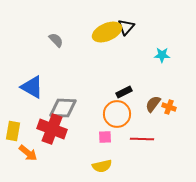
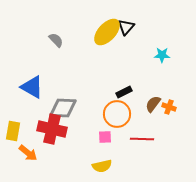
yellow ellipse: rotated 24 degrees counterclockwise
red cross: rotated 8 degrees counterclockwise
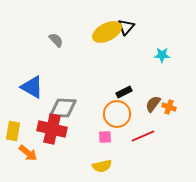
yellow ellipse: rotated 20 degrees clockwise
red line: moved 1 px right, 3 px up; rotated 25 degrees counterclockwise
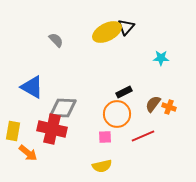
cyan star: moved 1 px left, 3 px down
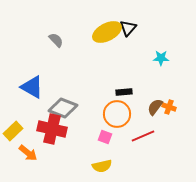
black triangle: moved 2 px right, 1 px down
black rectangle: rotated 21 degrees clockwise
brown semicircle: moved 2 px right, 3 px down
gray diamond: rotated 20 degrees clockwise
yellow rectangle: rotated 36 degrees clockwise
pink square: rotated 24 degrees clockwise
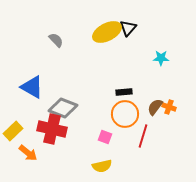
orange circle: moved 8 px right
red line: rotated 50 degrees counterclockwise
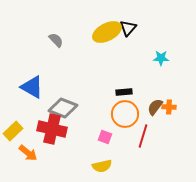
orange cross: rotated 16 degrees counterclockwise
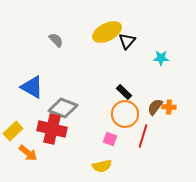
black triangle: moved 1 px left, 13 px down
black rectangle: rotated 49 degrees clockwise
pink square: moved 5 px right, 2 px down
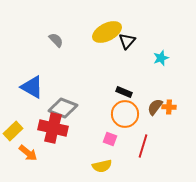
cyan star: rotated 21 degrees counterclockwise
black rectangle: rotated 21 degrees counterclockwise
red cross: moved 1 px right, 1 px up
red line: moved 10 px down
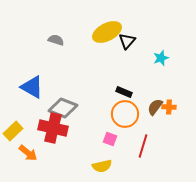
gray semicircle: rotated 28 degrees counterclockwise
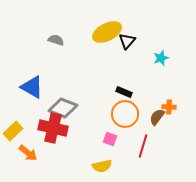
brown semicircle: moved 2 px right, 10 px down
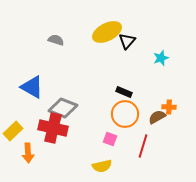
brown semicircle: rotated 24 degrees clockwise
orange arrow: rotated 48 degrees clockwise
